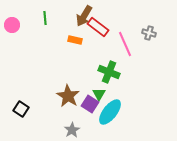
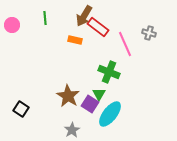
cyan ellipse: moved 2 px down
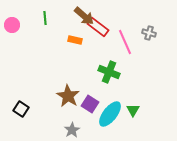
brown arrow: rotated 80 degrees counterclockwise
pink line: moved 2 px up
green triangle: moved 34 px right, 16 px down
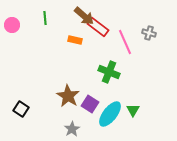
gray star: moved 1 px up
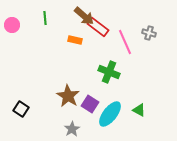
green triangle: moved 6 px right; rotated 32 degrees counterclockwise
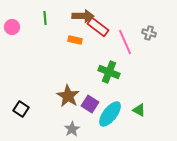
brown arrow: moved 1 px left; rotated 40 degrees counterclockwise
pink circle: moved 2 px down
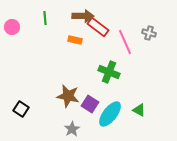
brown star: rotated 20 degrees counterclockwise
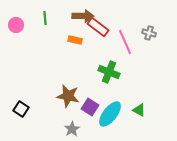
pink circle: moved 4 px right, 2 px up
purple square: moved 3 px down
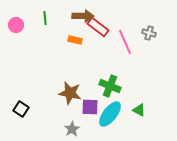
green cross: moved 1 px right, 14 px down
brown star: moved 2 px right, 3 px up
purple square: rotated 30 degrees counterclockwise
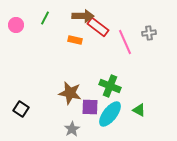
green line: rotated 32 degrees clockwise
gray cross: rotated 24 degrees counterclockwise
